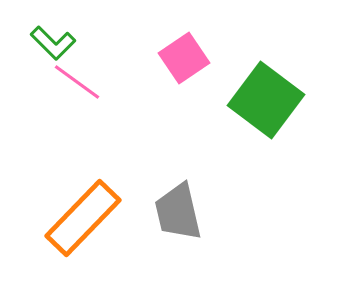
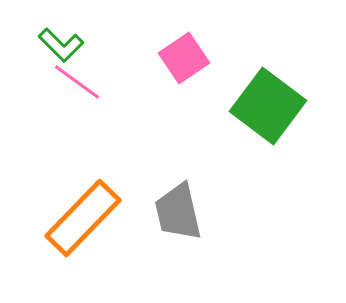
green L-shape: moved 8 px right, 2 px down
green square: moved 2 px right, 6 px down
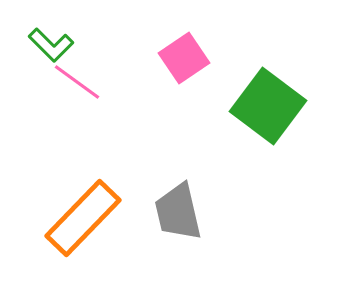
green L-shape: moved 10 px left
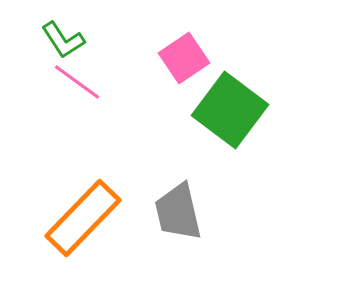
green L-shape: moved 12 px right, 5 px up; rotated 12 degrees clockwise
green square: moved 38 px left, 4 px down
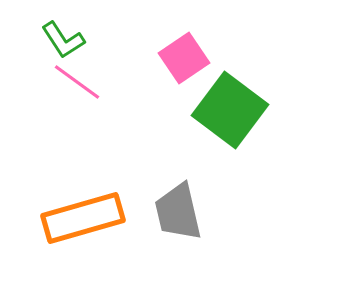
orange rectangle: rotated 30 degrees clockwise
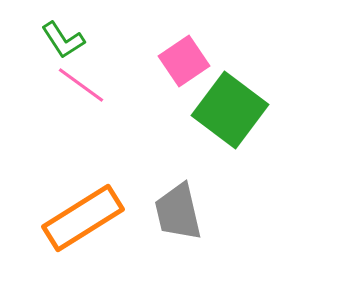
pink square: moved 3 px down
pink line: moved 4 px right, 3 px down
orange rectangle: rotated 16 degrees counterclockwise
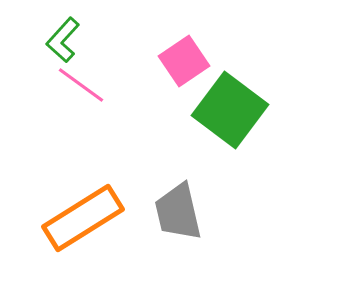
green L-shape: rotated 75 degrees clockwise
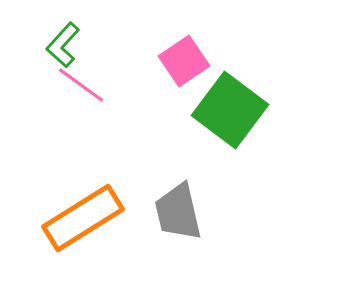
green L-shape: moved 5 px down
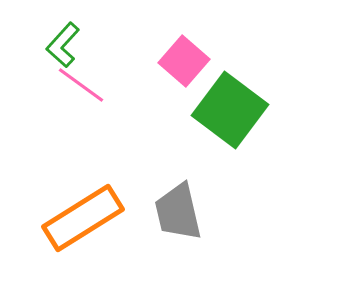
pink square: rotated 15 degrees counterclockwise
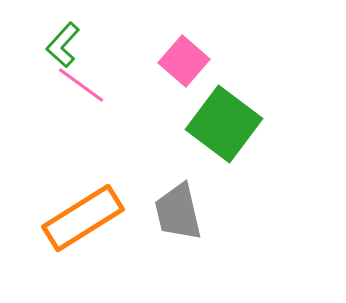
green square: moved 6 px left, 14 px down
